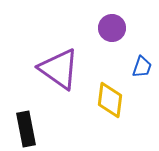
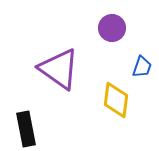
yellow diamond: moved 6 px right
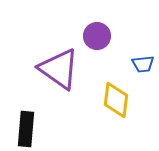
purple circle: moved 15 px left, 8 px down
blue trapezoid: moved 1 px right, 3 px up; rotated 65 degrees clockwise
black rectangle: rotated 16 degrees clockwise
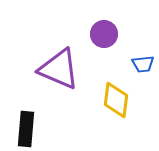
purple circle: moved 7 px right, 2 px up
purple triangle: rotated 12 degrees counterclockwise
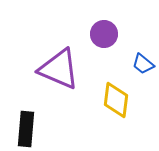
blue trapezoid: rotated 45 degrees clockwise
